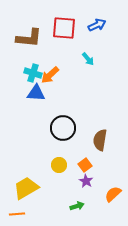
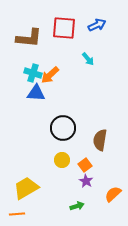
yellow circle: moved 3 px right, 5 px up
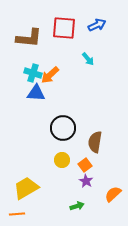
brown semicircle: moved 5 px left, 2 px down
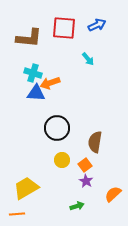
orange arrow: moved 8 px down; rotated 24 degrees clockwise
black circle: moved 6 px left
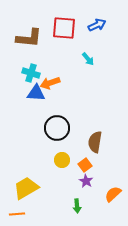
cyan cross: moved 2 px left
green arrow: rotated 104 degrees clockwise
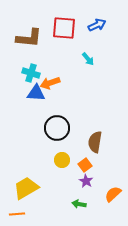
green arrow: moved 2 px right, 2 px up; rotated 104 degrees clockwise
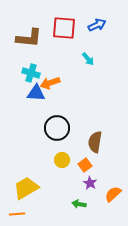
purple star: moved 4 px right, 2 px down
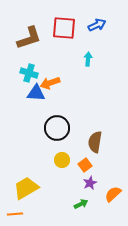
brown L-shape: rotated 24 degrees counterclockwise
cyan arrow: rotated 136 degrees counterclockwise
cyan cross: moved 2 px left
purple star: rotated 16 degrees clockwise
green arrow: moved 2 px right; rotated 144 degrees clockwise
orange line: moved 2 px left
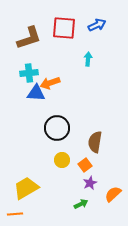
cyan cross: rotated 24 degrees counterclockwise
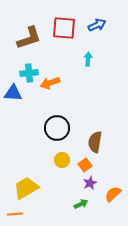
blue triangle: moved 23 px left
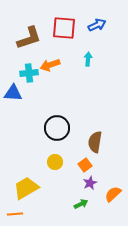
orange arrow: moved 18 px up
yellow circle: moved 7 px left, 2 px down
